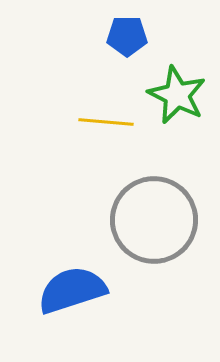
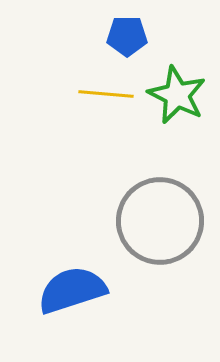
yellow line: moved 28 px up
gray circle: moved 6 px right, 1 px down
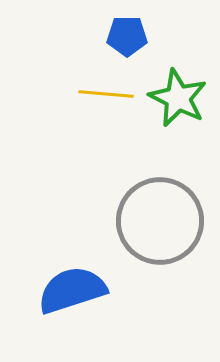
green star: moved 1 px right, 3 px down
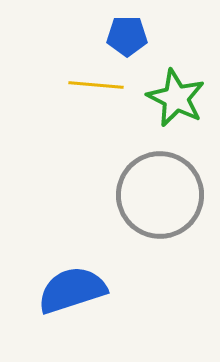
yellow line: moved 10 px left, 9 px up
green star: moved 2 px left
gray circle: moved 26 px up
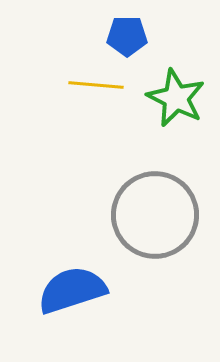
gray circle: moved 5 px left, 20 px down
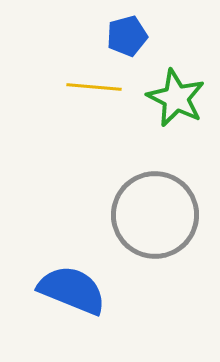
blue pentagon: rotated 15 degrees counterclockwise
yellow line: moved 2 px left, 2 px down
blue semicircle: rotated 40 degrees clockwise
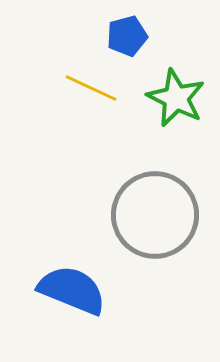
yellow line: moved 3 px left, 1 px down; rotated 20 degrees clockwise
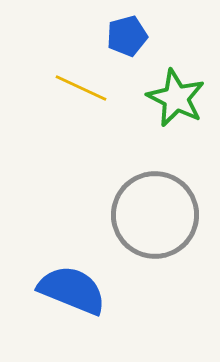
yellow line: moved 10 px left
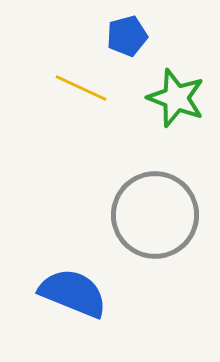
green star: rotated 6 degrees counterclockwise
blue semicircle: moved 1 px right, 3 px down
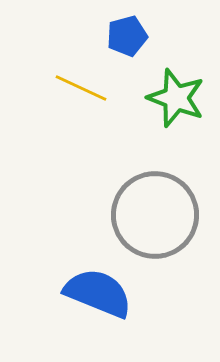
blue semicircle: moved 25 px right
